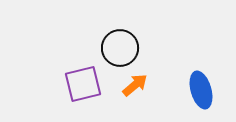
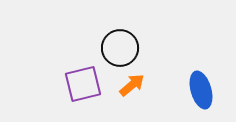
orange arrow: moved 3 px left
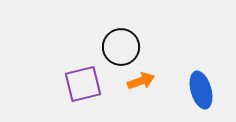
black circle: moved 1 px right, 1 px up
orange arrow: moved 9 px right, 4 px up; rotated 20 degrees clockwise
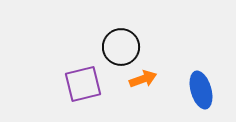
orange arrow: moved 2 px right, 2 px up
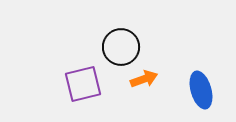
orange arrow: moved 1 px right
